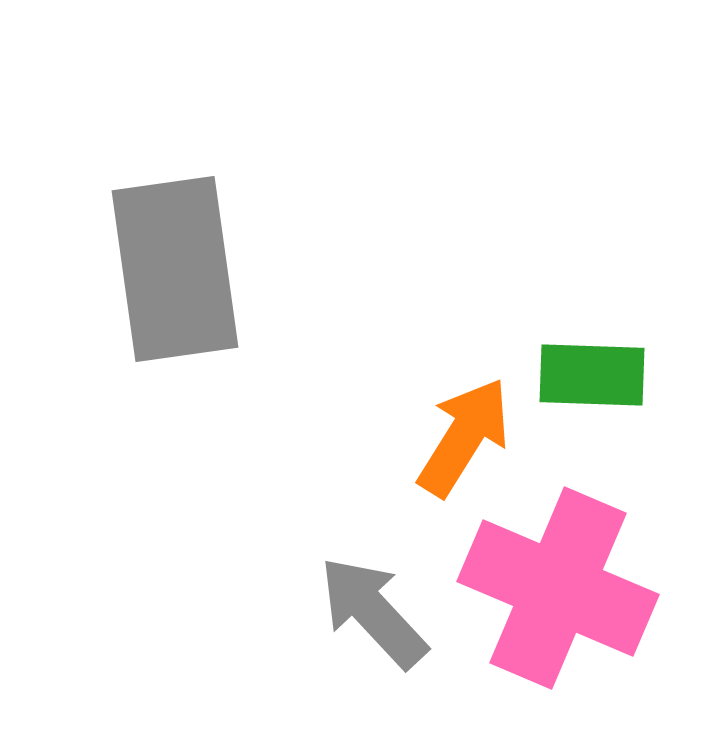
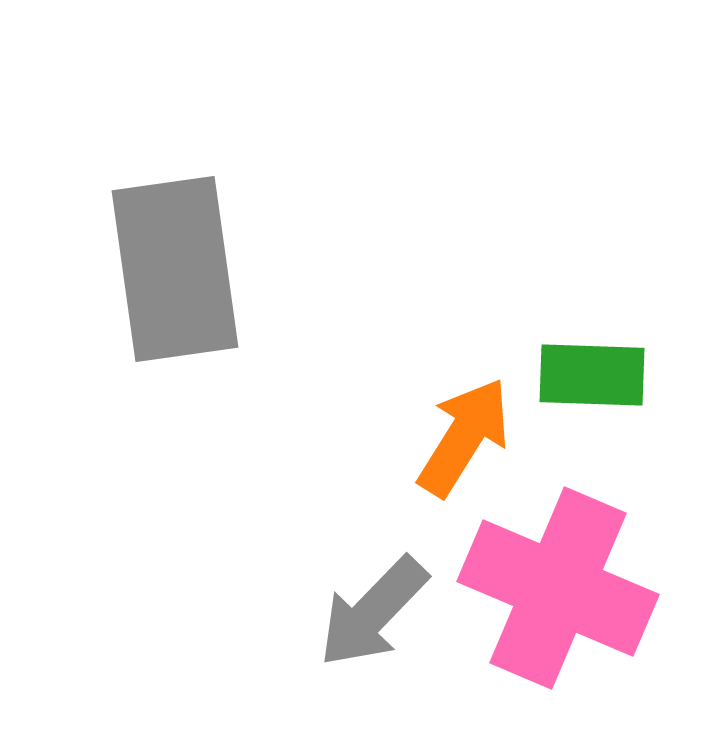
gray arrow: rotated 93 degrees counterclockwise
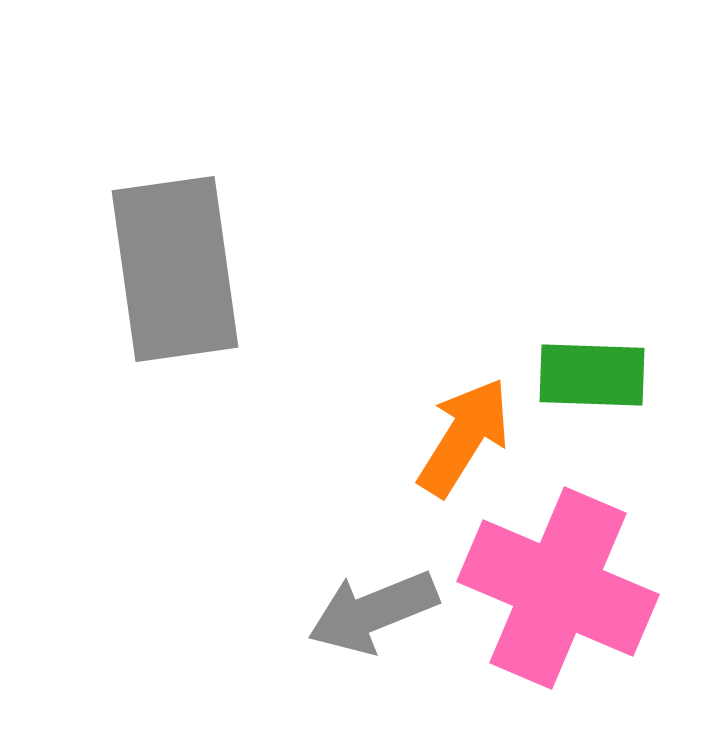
gray arrow: rotated 24 degrees clockwise
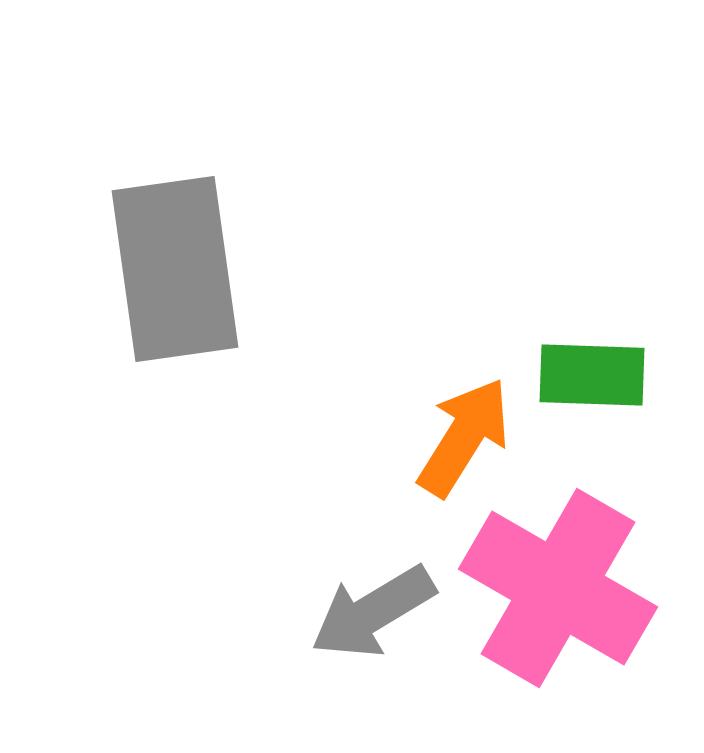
pink cross: rotated 7 degrees clockwise
gray arrow: rotated 9 degrees counterclockwise
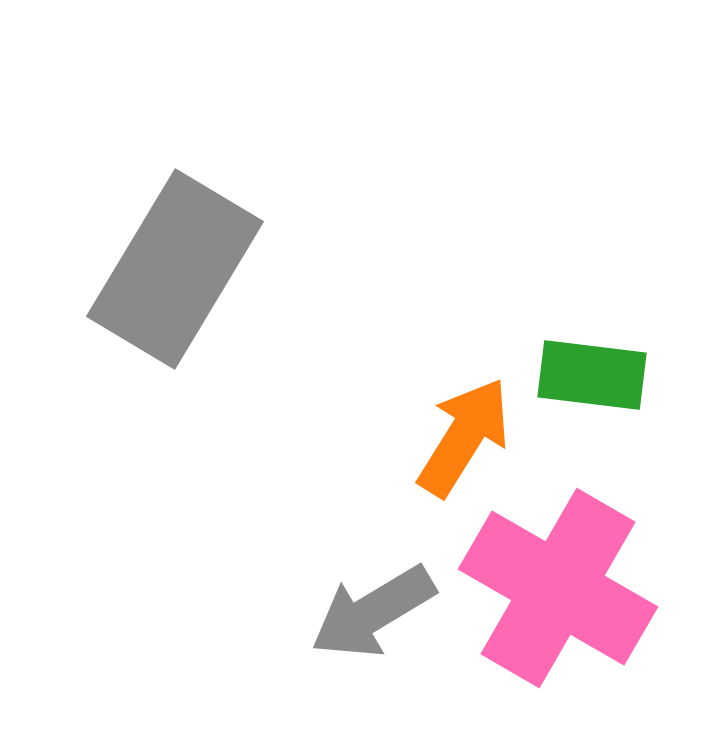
gray rectangle: rotated 39 degrees clockwise
green rectangle: rotated 5 degrees clockwise
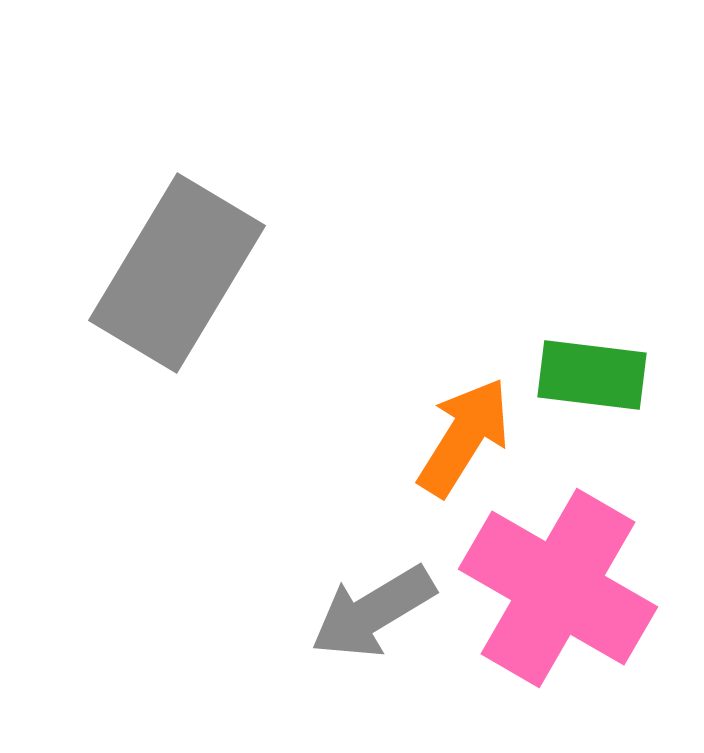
gray rectangle: moved 2 px right, 4 px down
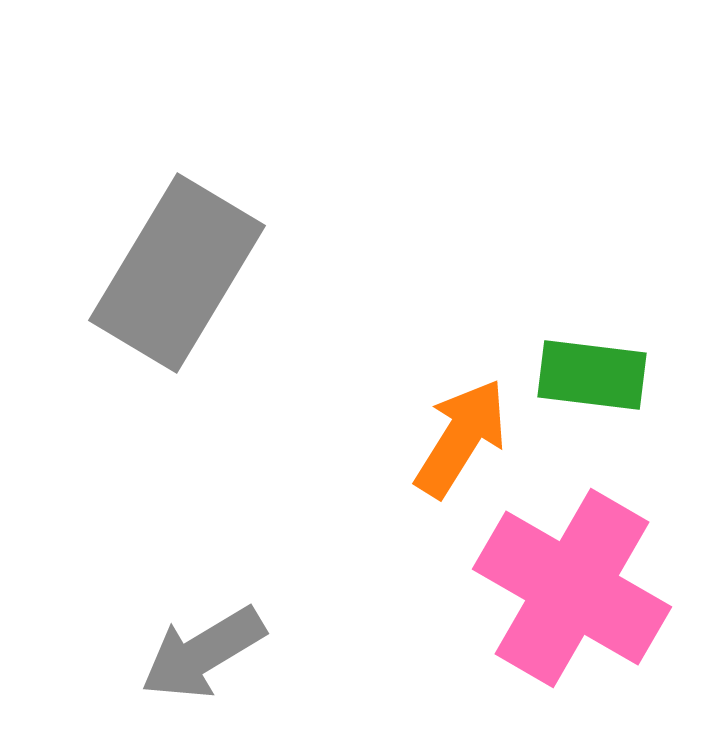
orange arrow: moved 3 px left, 1 px down
pink cross: moved 14 px right
gray arrow: moved 170 px left, 41 px down
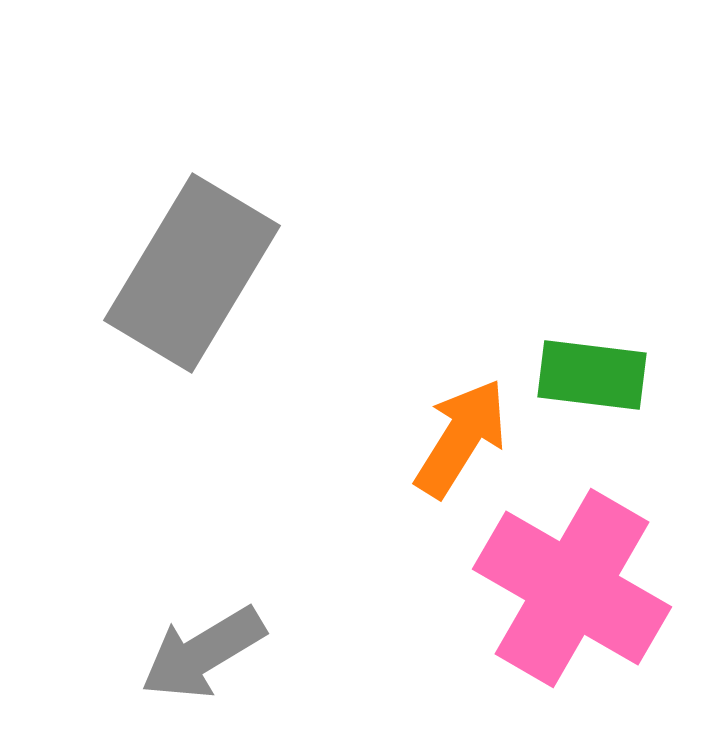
gray rectangle: moved 15 px right
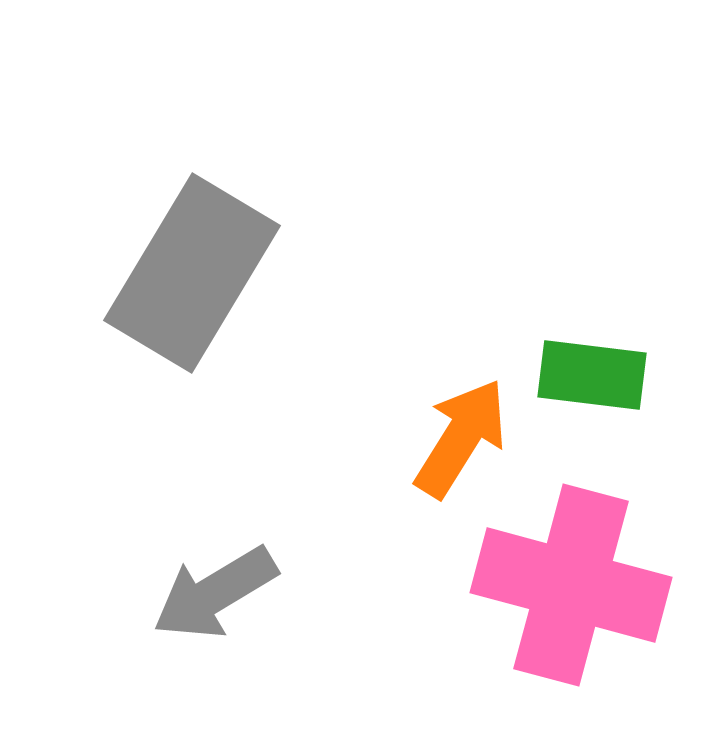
pink cross: moved 1 px left, 3 px up; rotated 15 degrees counterclockwise
gray arrow: moved 12 px right, 60 px up
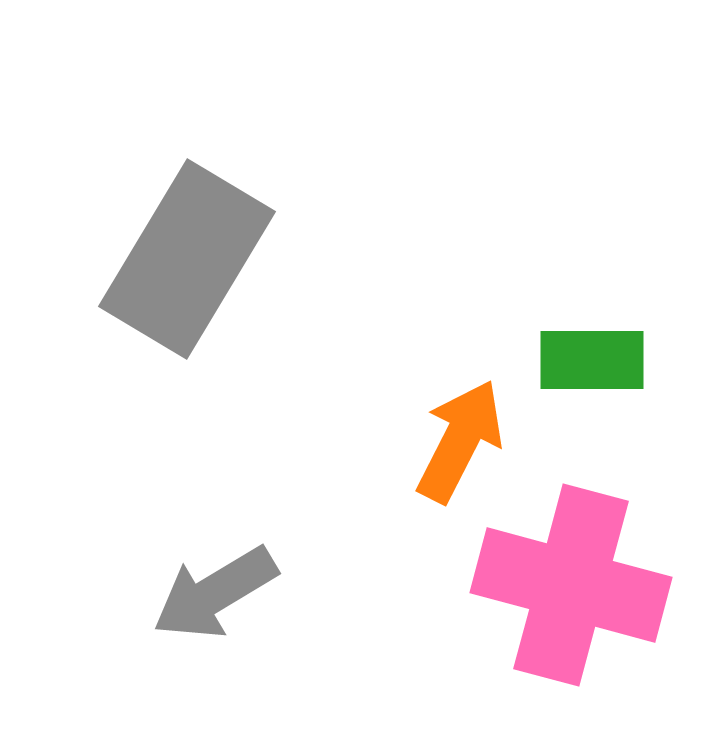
gray rectangle: moved 5 px left, 14 px up
green rectangle: moved 15 px up; rotated 7 degrees counterclockwise
orange arrow: moved 1 px left, 3 px down; rotated 5 degrees counterclockwise
